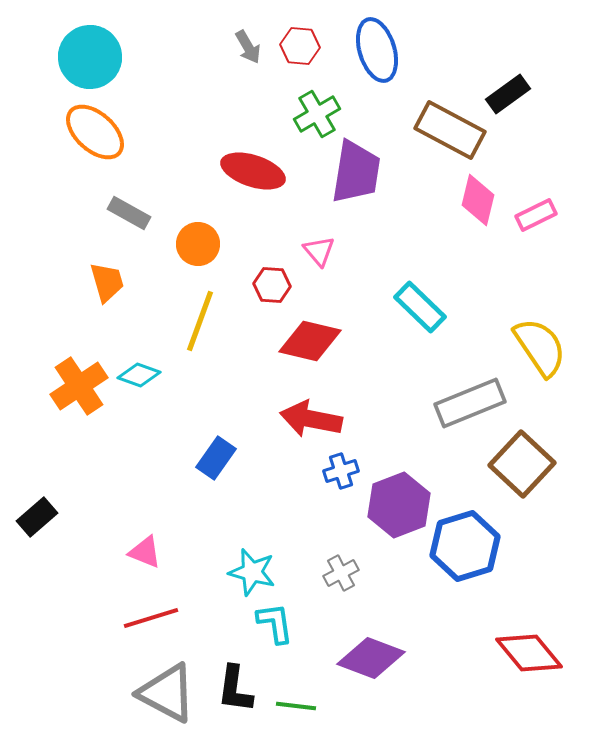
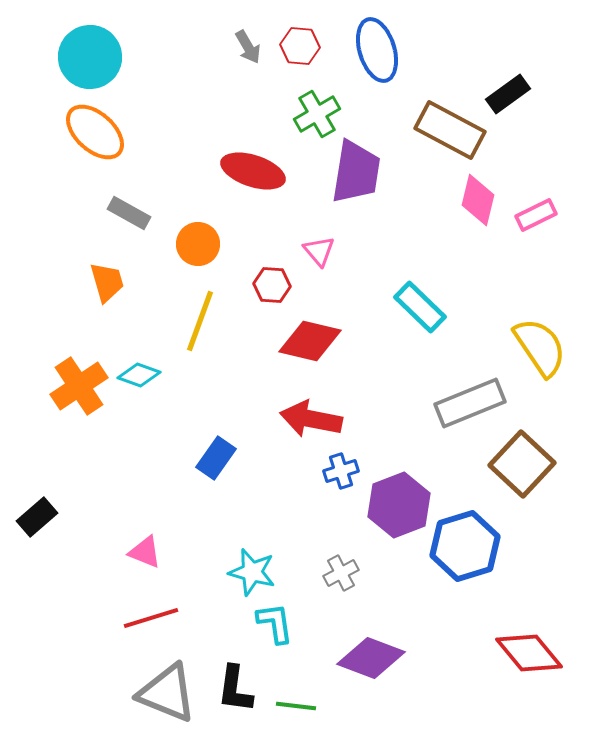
gray triangle at (167, 693): rotated 6 degrees counterclockwise
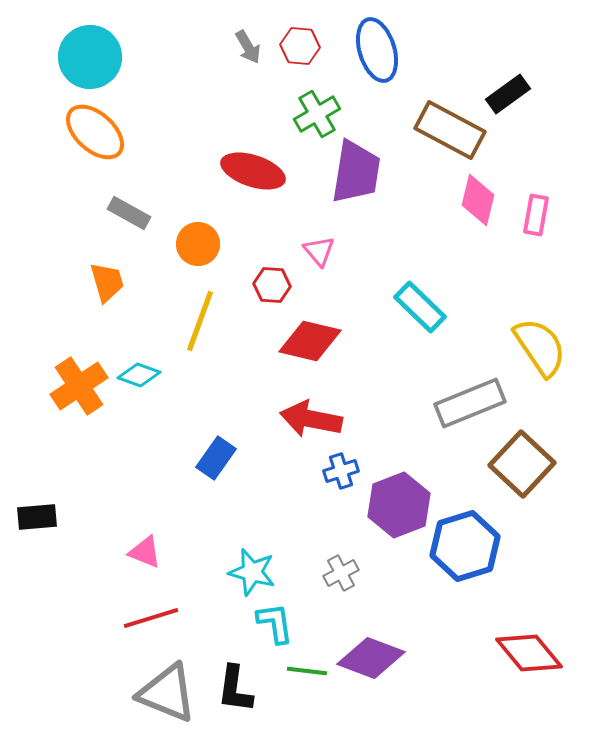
pink rectangle at (536, 215): rotated 54 degrees counterclockwise
black rectangle at (37, 517): rotated 36 degrees clockwise
green line at (296, 706): moved 11 px right, 35 px up
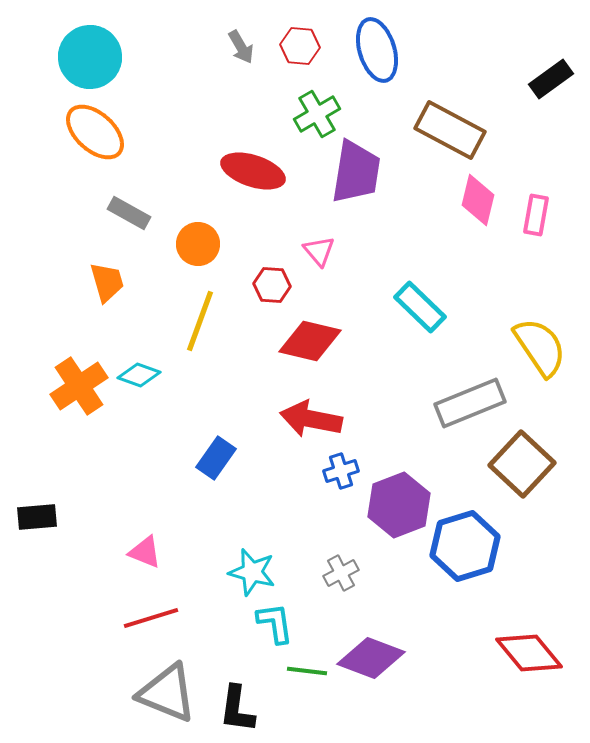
gray arrow at (248, 47): moved 7 px left
black rectangle at (508, 94): moved 43 px right, 15 px up
black L-shape at (235, 689): moved 2 px right, 20 px down
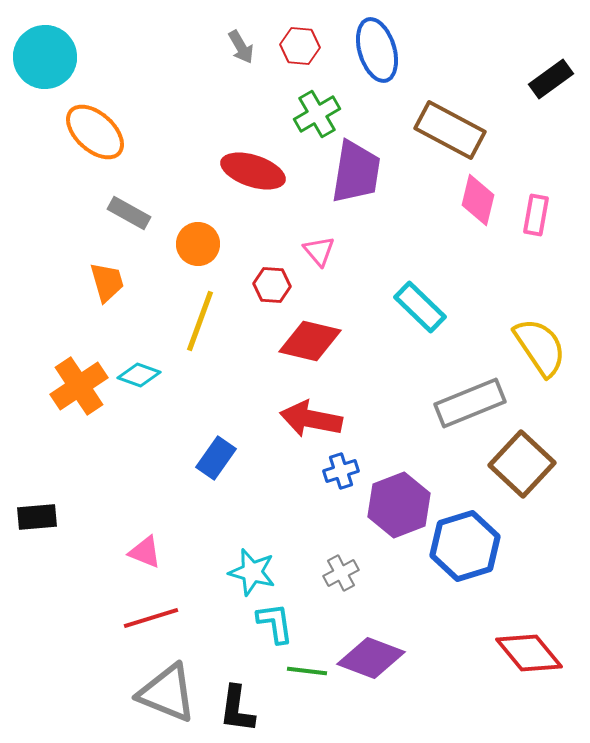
cyan circle at (90, 57): moved 45 px left
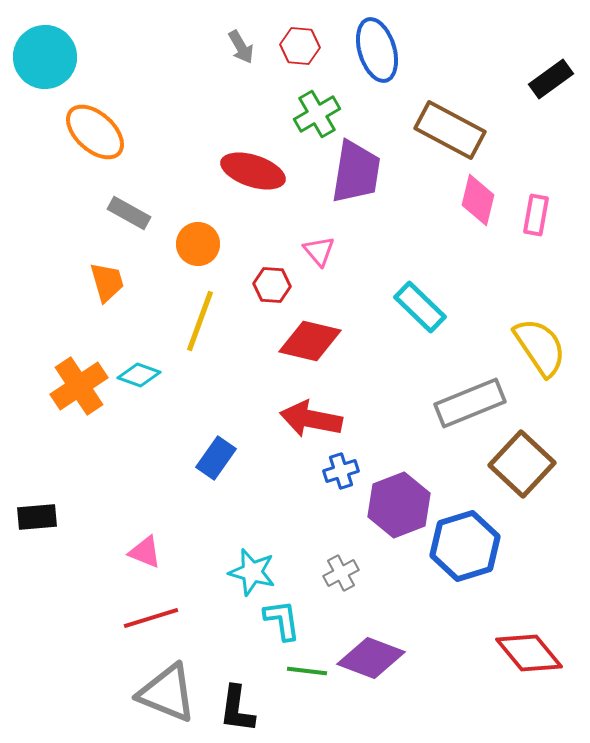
cyan L-shape at (275, 623): moved 7 px right, 3 px up
